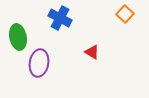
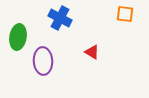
orange square: rotated 36 degrees counterclockwise
green ellipse: rotated 20 degrees clockwise
purple ellipse: moved 4 px right, 2 px up; rotated 12 degrees counterclockwise
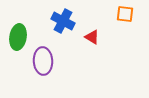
blue cross: moved 3 px right, 3 px down
red triangle: moved 15 px up
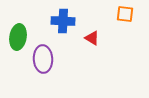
blue cross: rotated 25 degrees counterclockwise
red triangle: moved 1 px down
purple ellipse: moved 2 px up
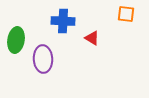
orange square: moved 1 px right
green ellipse: moved 2 px left, 3 px down
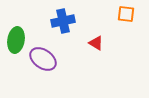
blue cross: rotated 15 degrees counterclockwise
red triangle: moved 4 px right, 5 px down
purple ellipse: rotated 52 degrees counterclockwise
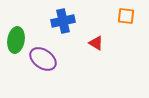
orange square: moved 2 px down
